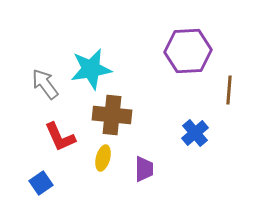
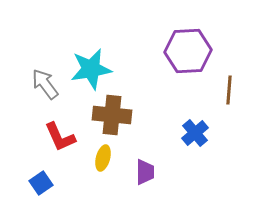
purple trapezoid: moved 1 px right, 3 px down
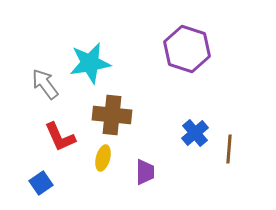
purple hexagon: moved 1 px left, 2 px up; rotated 21 degrees clockwise
cyan star: moved 1 px left, 6 px up
brown line: moved 59 px down
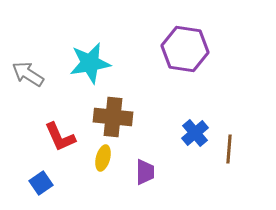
purple hexagon: moved 2 px left; rotated 9 degrees counterclockwise
gray arrow: moved 17 px left, 10 px up; rotated 20 degrees counterclockwise
brown cross: moved 1 px right, 2 px down
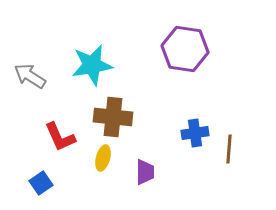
cyan star: moved 2 px right, 2 px down
gray arrow: moved 2 px right, 2 px down
blue cross: rotated 32 degrees clockwise
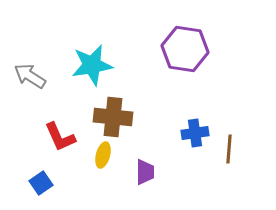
yellow ellipse: moved 3 px up
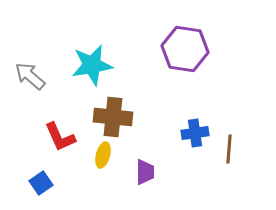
gray arrow: rotated 8 degrees clockwise
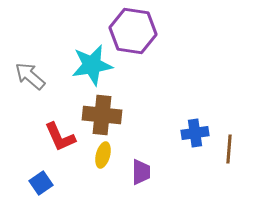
purple hexagon: moved 52 px left, 18 px up
brown cross: moved 11 px left, 2 px up
purple trapezoid: moved 4 px left
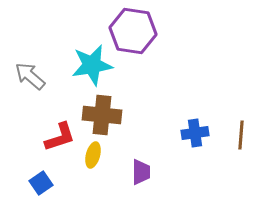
red L-shape: rotated 84 degrees counterclockwise
brown line: moved 12 px right, 14 px up
yellow ellipse: moved 10 px left
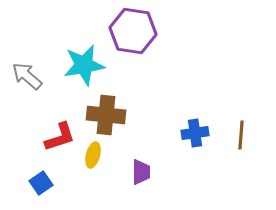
cyan star: moved 8 px left
gray arrow: moved 3 px left
brown cross: moved 4 px right
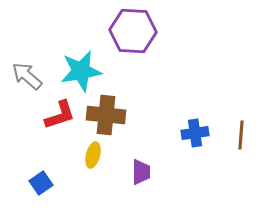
purple hexagon: rotated 6 degrees counterclockwise
cyan star: moved 3 px left, 6 px down
red L-shape: moved 22 px up
